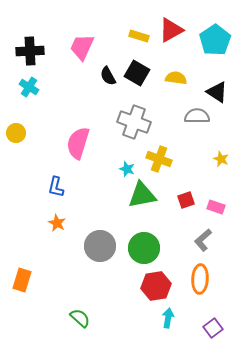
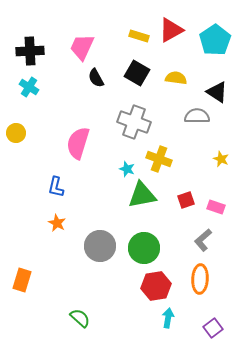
black semicircle: moved 12 px left, 2 px down
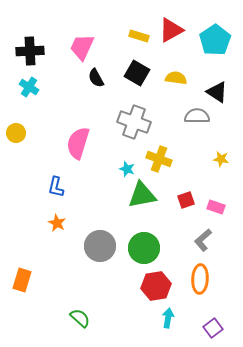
yellow star: rotated 14 degrees counterclockwise
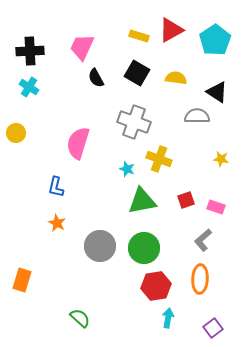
green triangle: moved 6 px down
